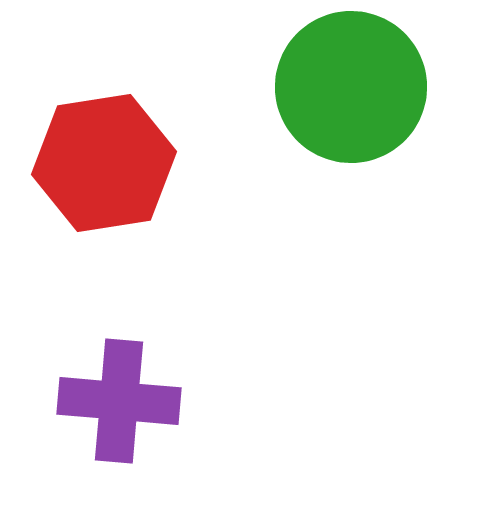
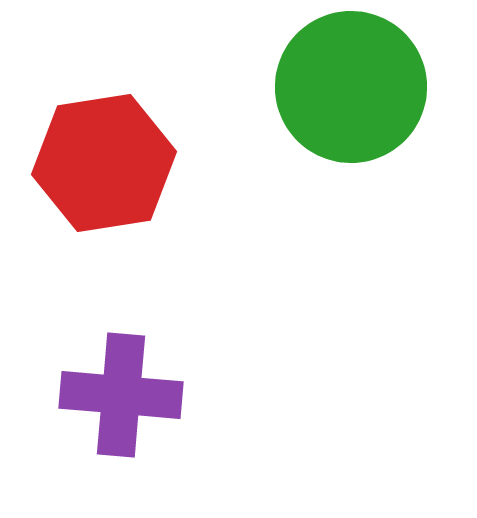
purple cross: moved 2 px right, 6 px up
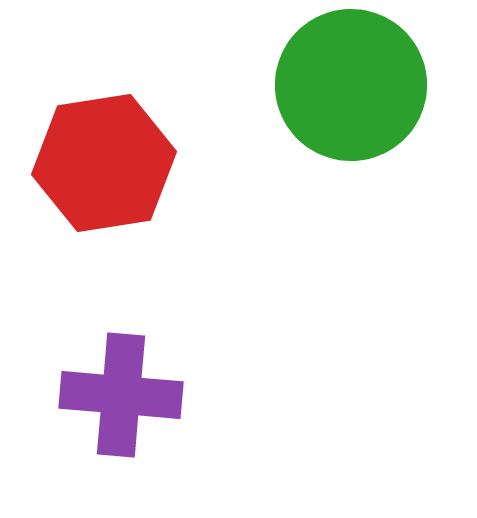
green circle: moved 2 px up
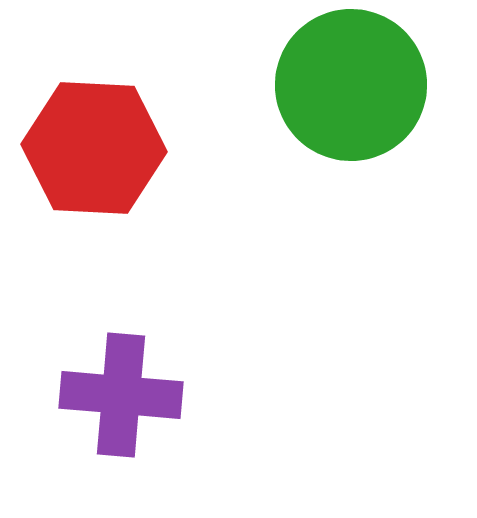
red hexagon: moved 10 px left, 15 px up; rotated 12 degrees clockwise
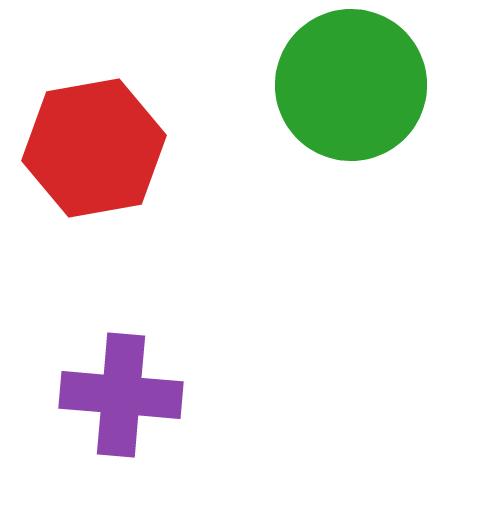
red hexagon: rotated 13 degrees counterclockwise
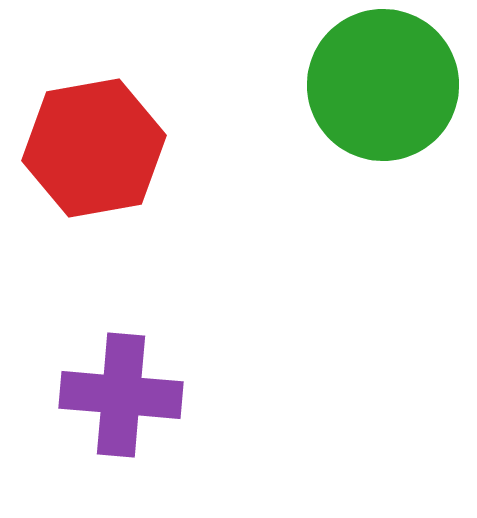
green circle: moved 32 px right
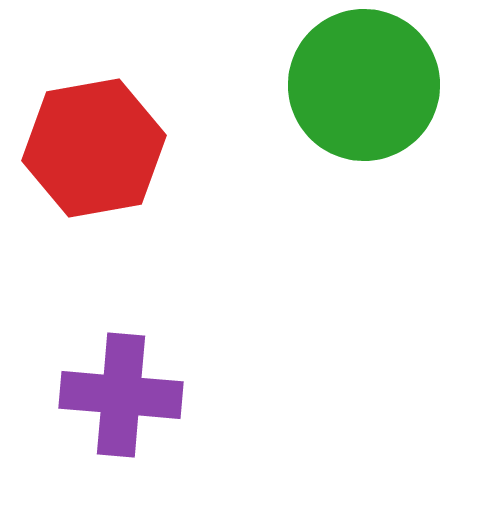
green circle: moved 19 px left
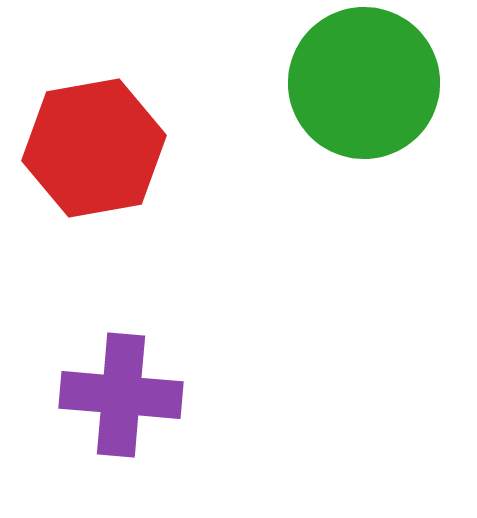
green circle: moved 2 px up
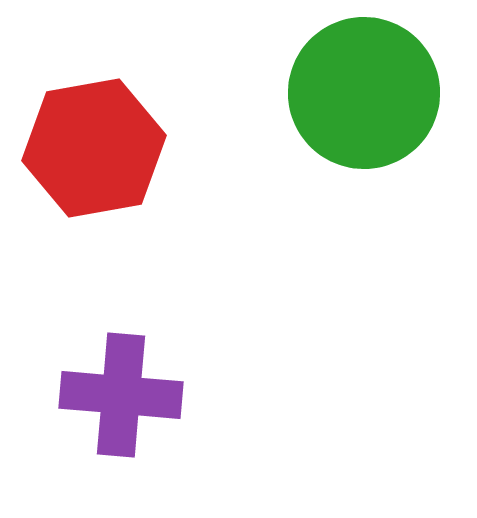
green circle: moved 10 px down
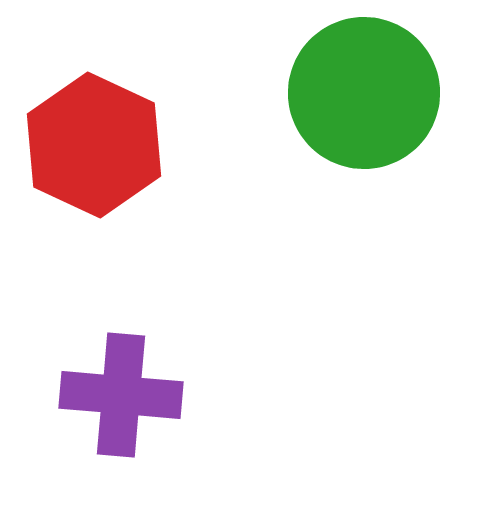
red hexagon: moved 3 px up; rotated 25 degrees counterclockwise
